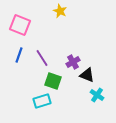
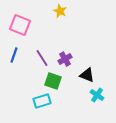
blue line: moved 5 px left
purple cross: moved 8 px left, 3 px up
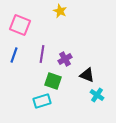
purple line: moved 4 px up; rotated 42 degrees clockwise
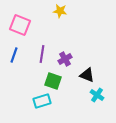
yellow star: rotated 16 degrees counterclockwise
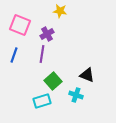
purple cross: moved 18 px left, 25 px up
green square: rotated 30 degrees clockwise
cyan cross: moved 21 px left; rotated 16 degrees counterclockwise
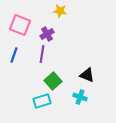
cyan cross: moved 4 px right, 2 px down
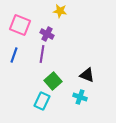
purple cross: rotated 32 degrees counterclockwise
cyan rectangle: rotated 48 degrees counterclockwise
